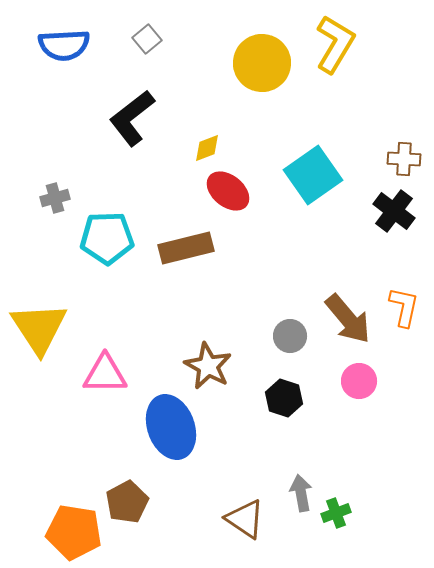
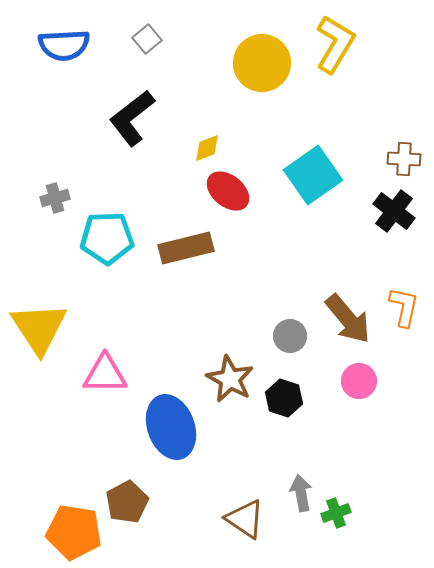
brown star: moved 22 px right, 13 px down
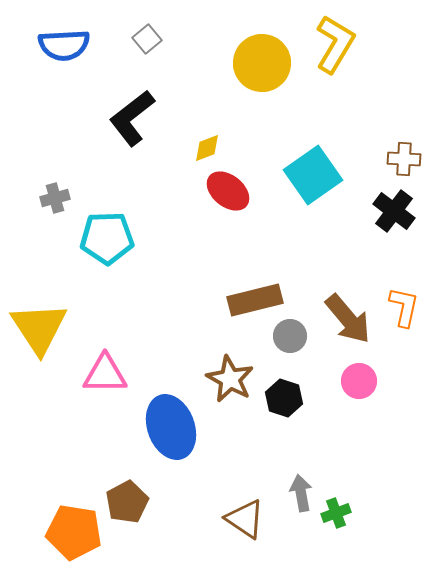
brown rectangle: moved 69 px right, 52 px down
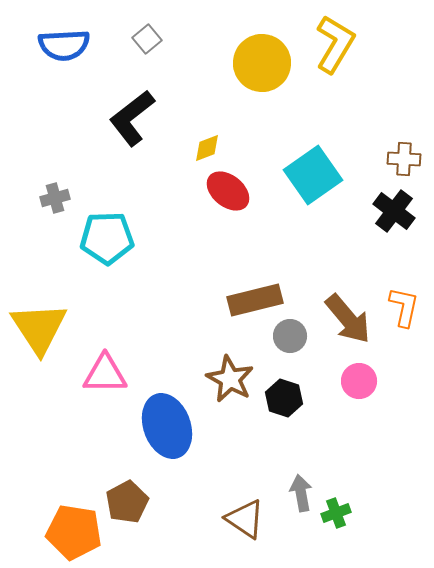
blue ellipse: moved 4 px left, 1 px up
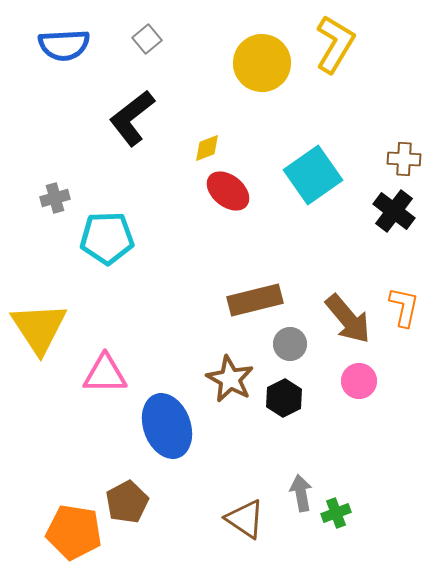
gray circle: moved 8 px down
black hexagon: rotated 15 degrees clockwise
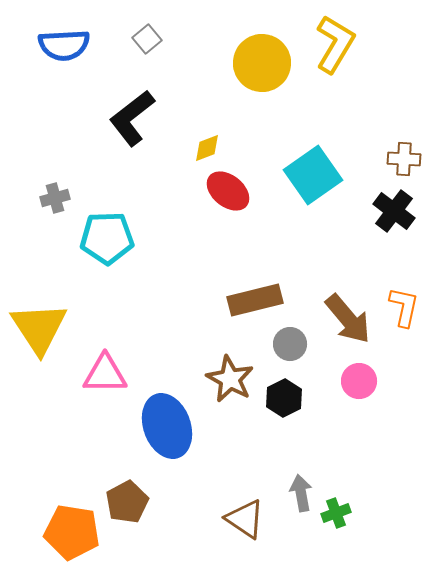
orange pentagon: moved 2 px left
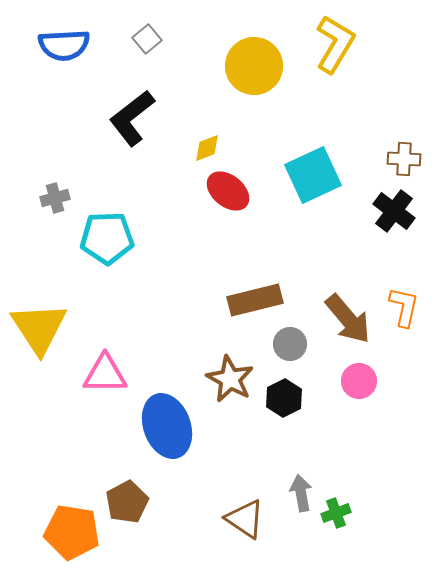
yellow circle: moved 8 px left, 3 px down
cyan square: rotated 10 degrees clockwise
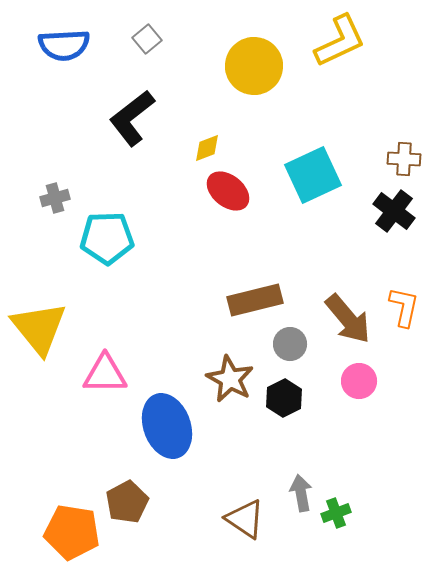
yellow L-shape: moved 5 px right, 3 px up; rotated 34 degrees clockwise
yellow triangle: rotated 6 degrees counterclockwise
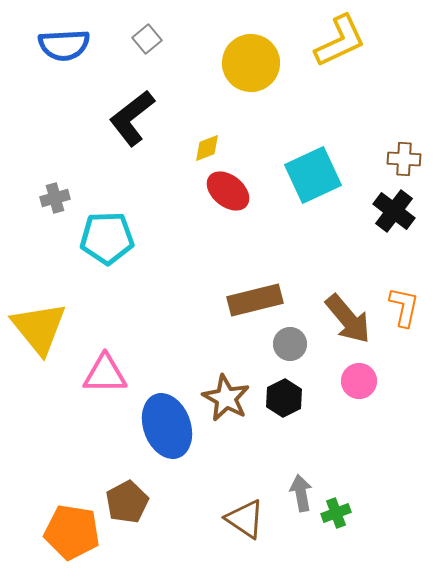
yellow circle: moved 3 px left, 3 px up
brown star: moved 4 px left, 19 px down
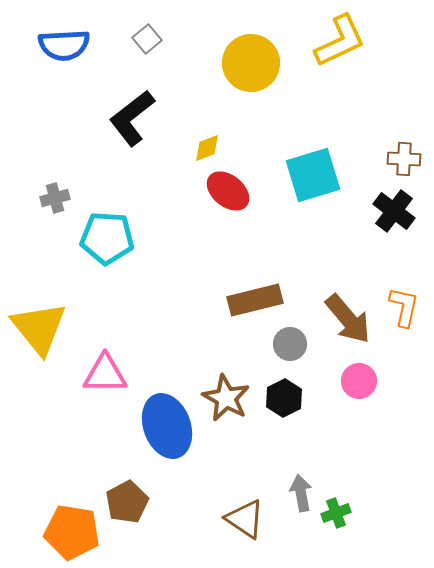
cyan square: rotated 8 degrees clockwise
cyan pentagon: rotated 6 degrees clockwise
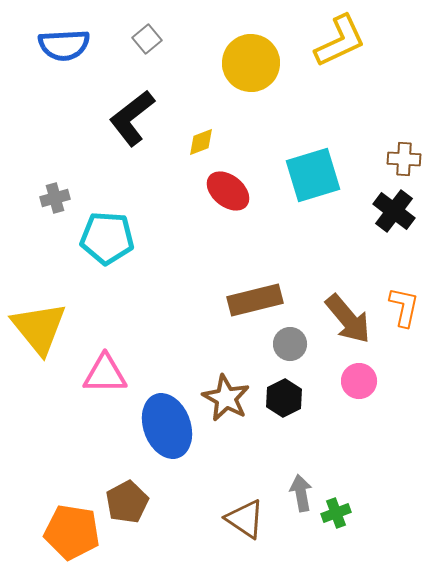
yellow diamond: moved 6 px left, 6 px up
